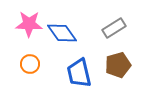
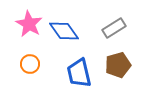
pink star: rotated 28 degrees clockwise
blue diamond: moved 2 px right, 2 px up
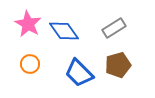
pink star: moved 1 px left
blue trapezoid: rotated 32 degrees counterclockwise
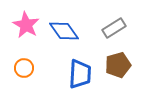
pink star: moved 2 px left, 1 px down
orange circle: moved 6 px left, 4 px down
blue trapezoid: moved 1 px right, 1 px down; rotated 132 degrees counterclockwise
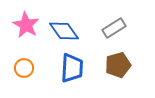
blue trapezoid: moved 8 px left, 6 px up
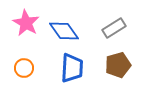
pink star: moved 2 px up
